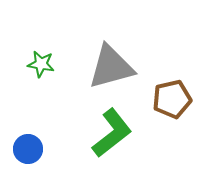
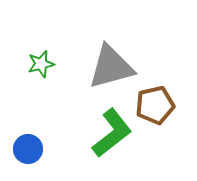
green star: rotated 24 degrees counterclockwise
brown pentagon: moved 17 px left, 6 px down
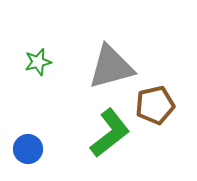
green star: moved 3 px left, 2 px up
green L-shape: moved 2 px left
